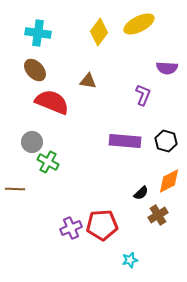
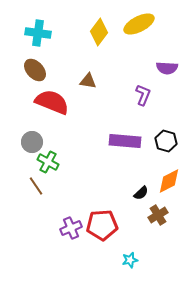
brown line: moved 21 px right, 3 px up; rotated 54 degrees clockwise
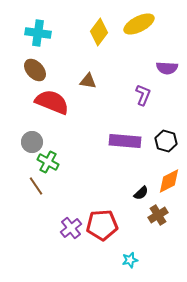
purple cross: rotated 15 degrees counterclockwise
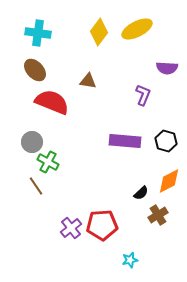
yellow ellipse: moved 2 px left, 5 px down
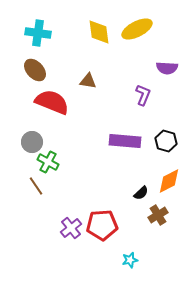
yellow diamond: rotated 44 degrees counterclockwise
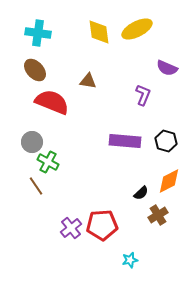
purple semicircle: rotated 20 degrees clockwise
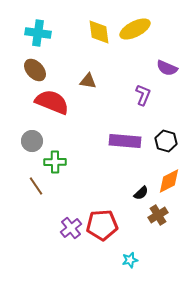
yellow ellipse: moved 2 px left
gray circle: moved 1 px up
green cross: moved 7 px right; rotated 30 degrees counterclockwise
